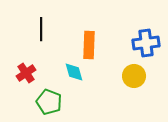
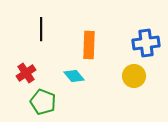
cyan diamond: moved 4 px down; rotated 25 degrees counterclockwise
green pentagon: moved 6 px left
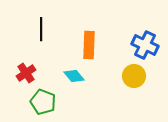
blue cross: moved 1 px left, 2 px down; rotated 32 degrees clockwise
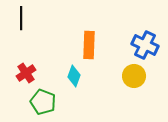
black line: moved 20 px left, 11 px up
cyan diamond: rotated 60 degrees clockwise
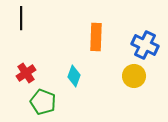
orange rectangle: moved 7 px right, 8 px up
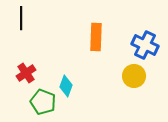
cyan diamond: moved 8 px left, 10 px down
